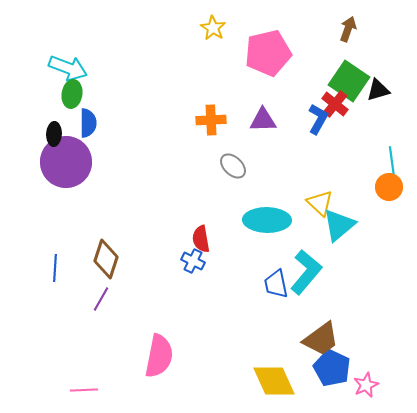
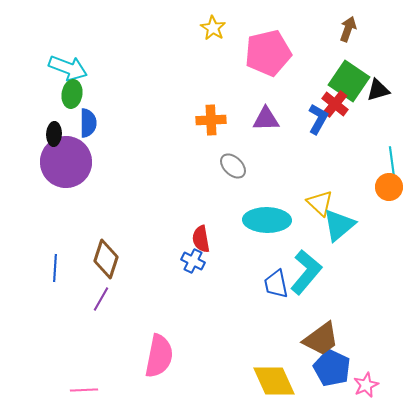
purple triangle: moved 3 px right, 1 px up
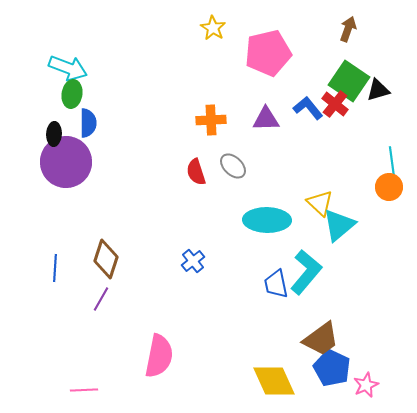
blue L-shape: moved 10 px left, 11 px up; rotated 68 degrees counterclockwise
red semicircle: moved 5 px left, 67 px up; rotated 8 degrees counterclockwise
blue cross: rotated 25 degrees clockwise
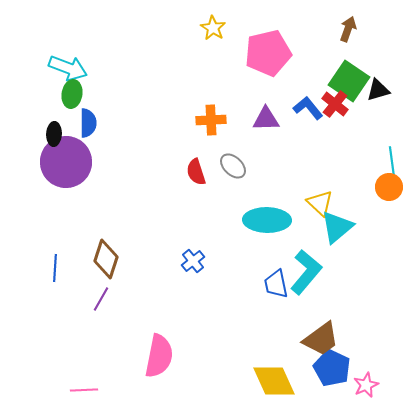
cyan triangle: moved 2 px left, 2 px down
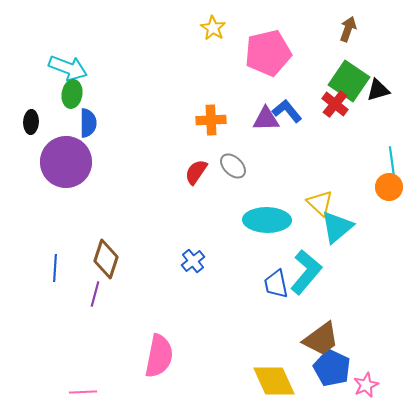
blue L-shape: moved 21 px left, 3 px down
black ellipse: moved 23 px left, 12 px up
red semicircle: rotated 52 degrees clockwise
purple line: moved 6 px left, 5 px up; rotated 15 degrees counterclockwise
pink line: moved 1 px left, 2 px down
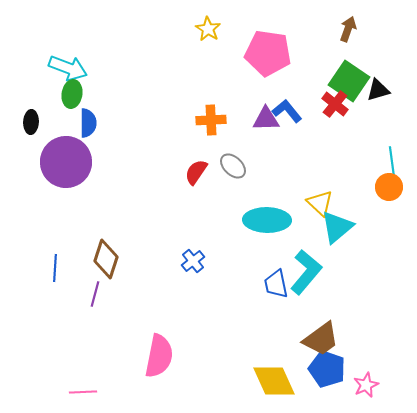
yellow star: moved 5 px left, 1 px down
pink pentagon: rotated 21 degrees clockwise
blue pentagon: moved 5 px left, 1 px down; rotated 6 degrees counterclockwise
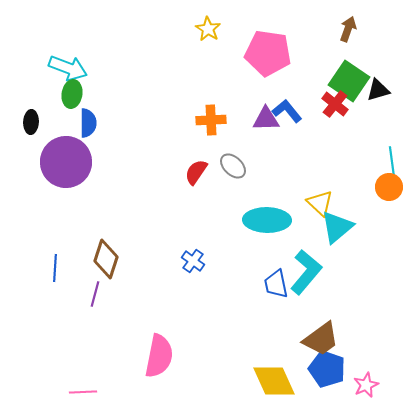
blue cross: rotated 15 degrees counterclockwise
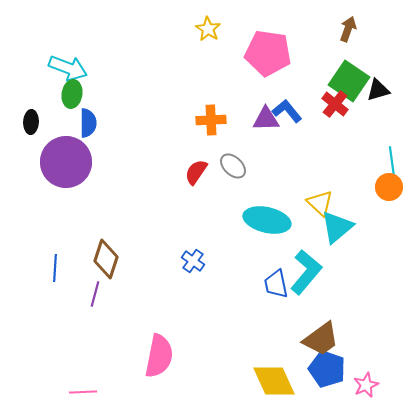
cyan ellipse: rotated 12 degrees clockwise
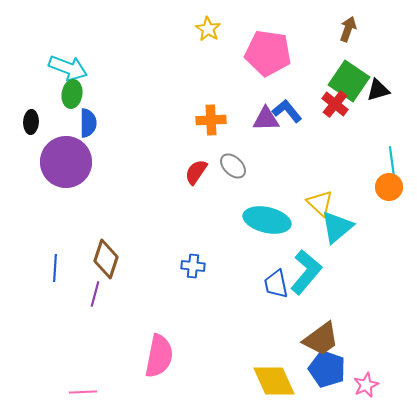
blue cross: moved 5 px down; rotated 30 degrees counterclockwise
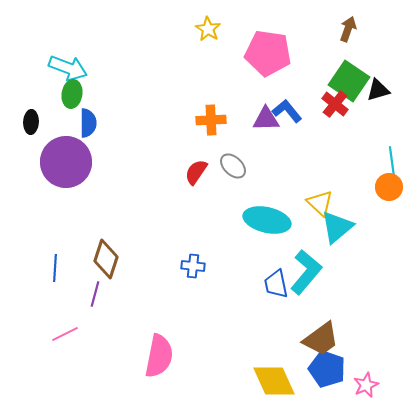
pink line: moved 18 px left, 58 px up; rotated 24 degrees counterclockwise
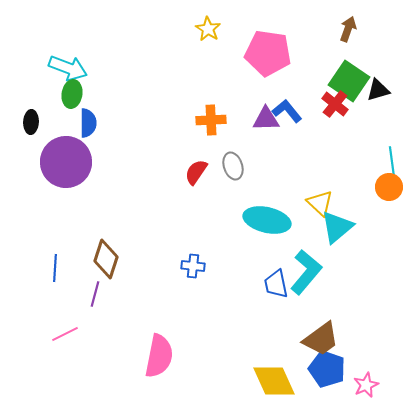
gray ellipse: rotated 28 degrees clockwise
